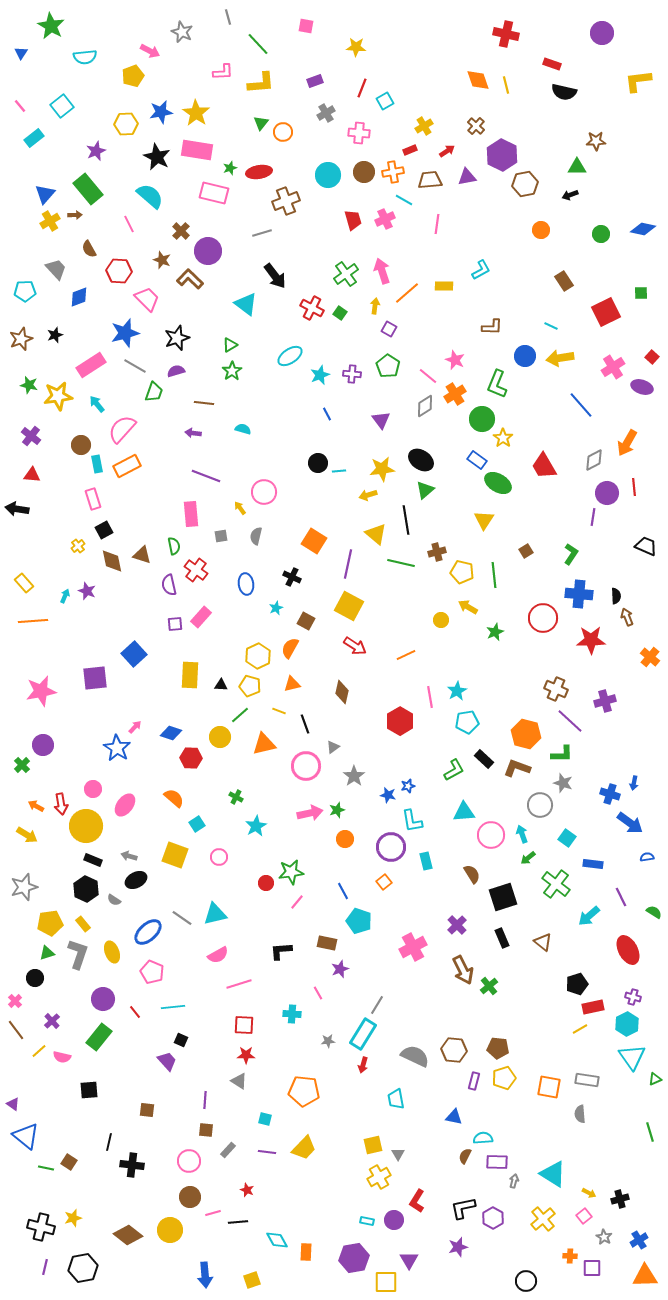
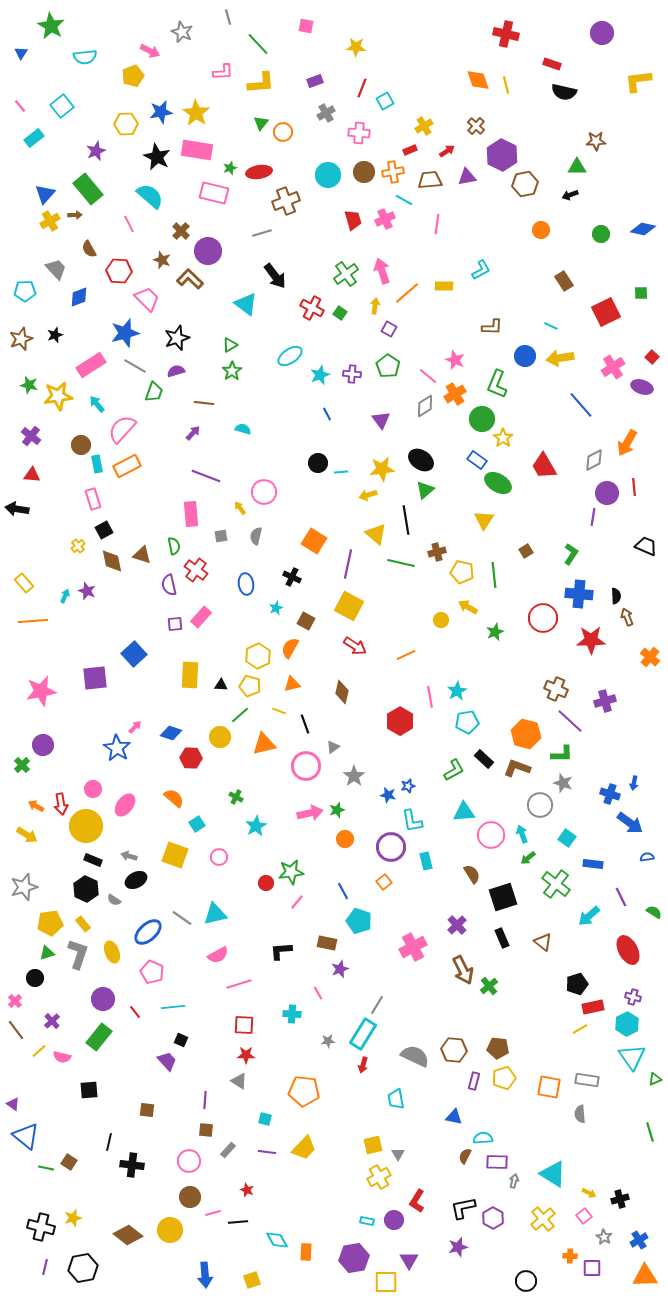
purple arrow at (193, 433): rotated 126 degrees clockwise
cyan line at (339, 471): moved 2 px right, 1 px down
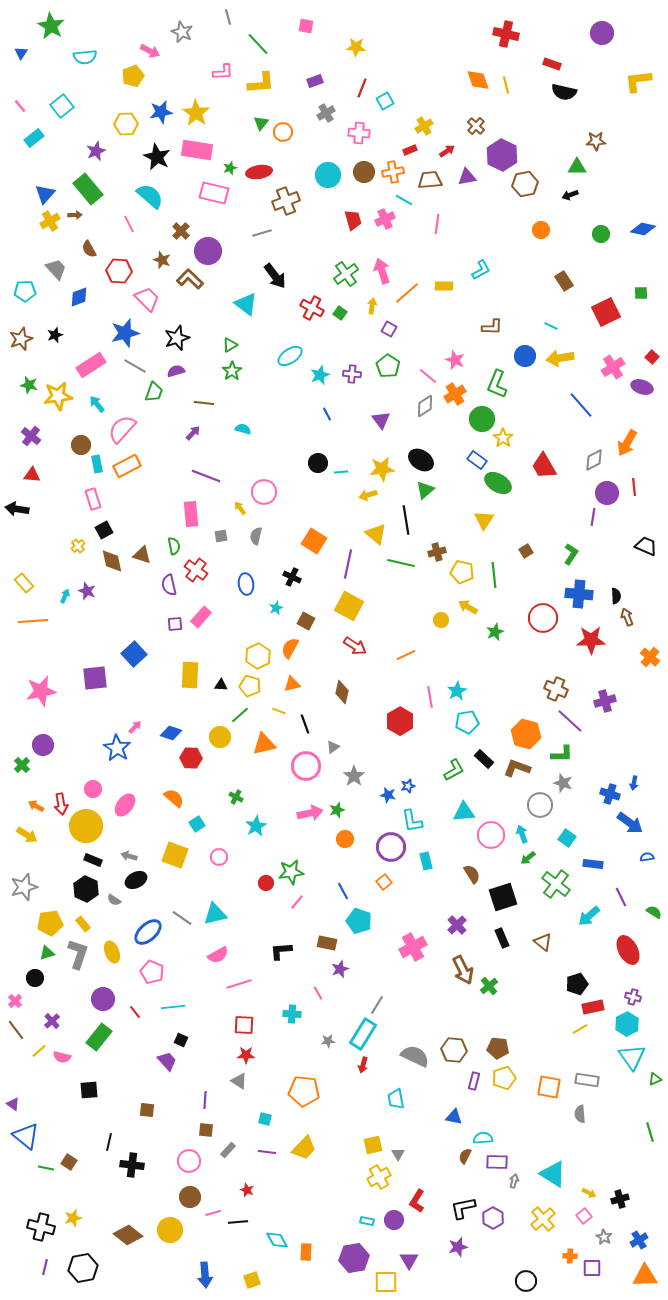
yellow arrow at (375, 306): moved 3 px left
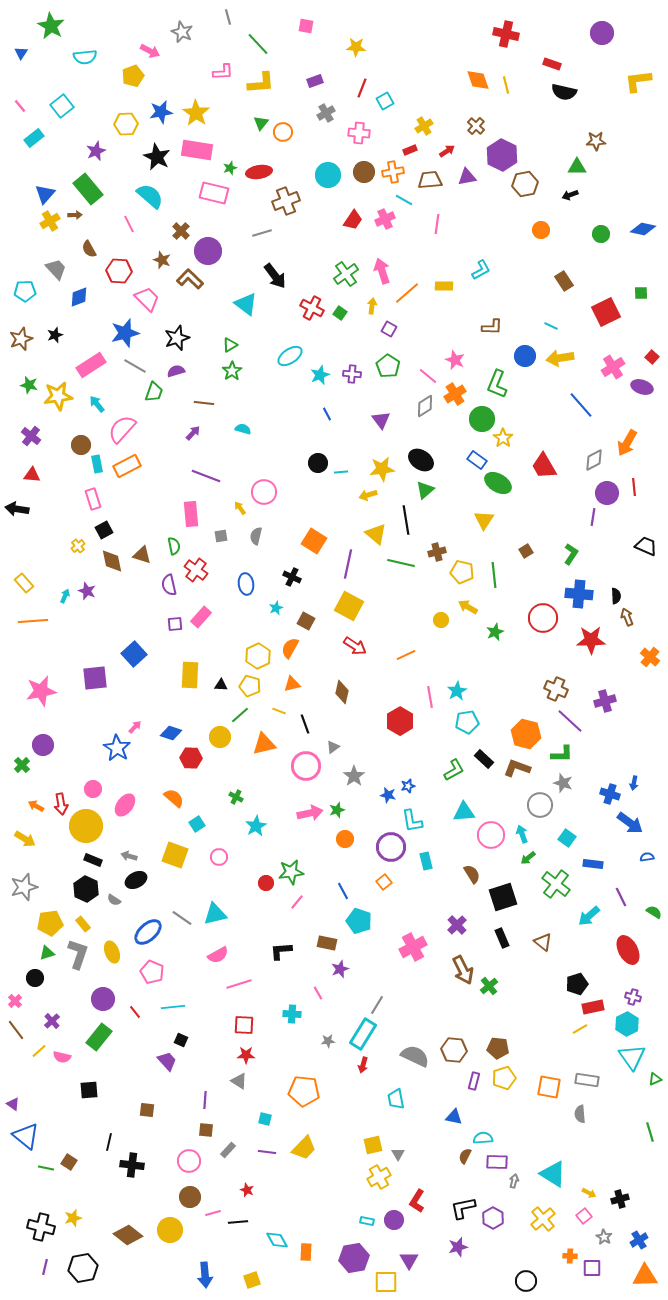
red trapezoid at (353, 220): rotated 50 degrees clockwise
yellow arrow at (27, 835): moved 2 px left, 4 px down
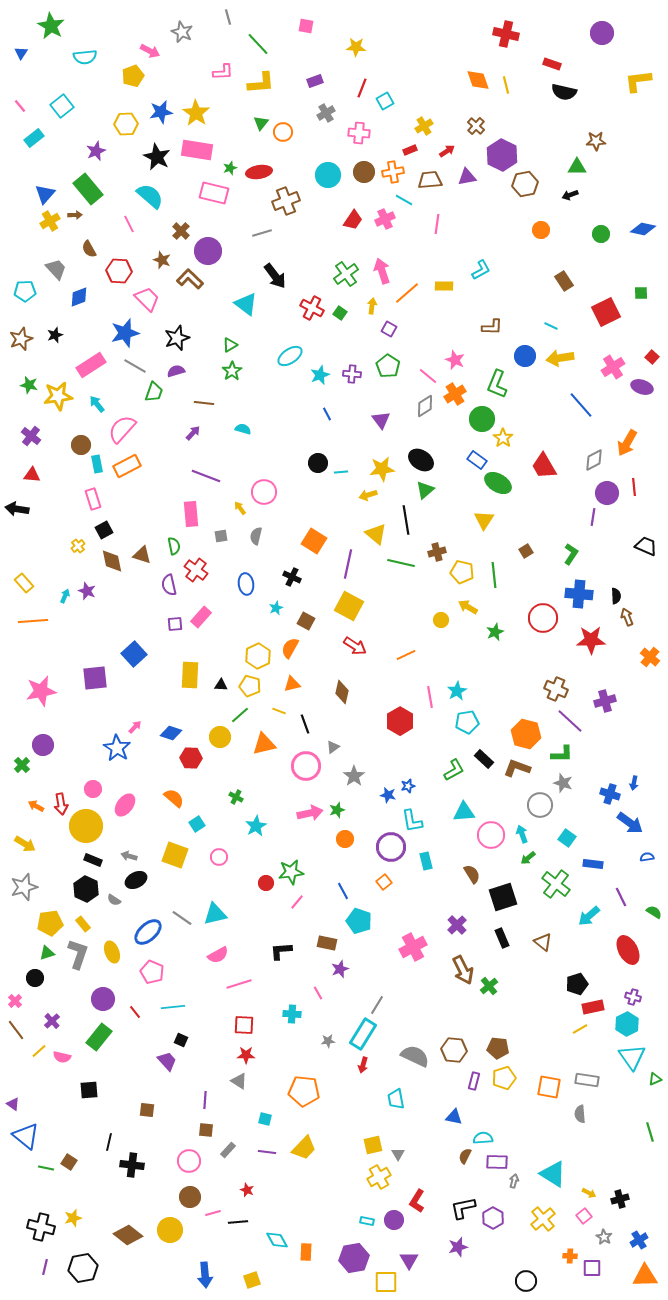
yellow arrow at (25, 839): moved 5 px down
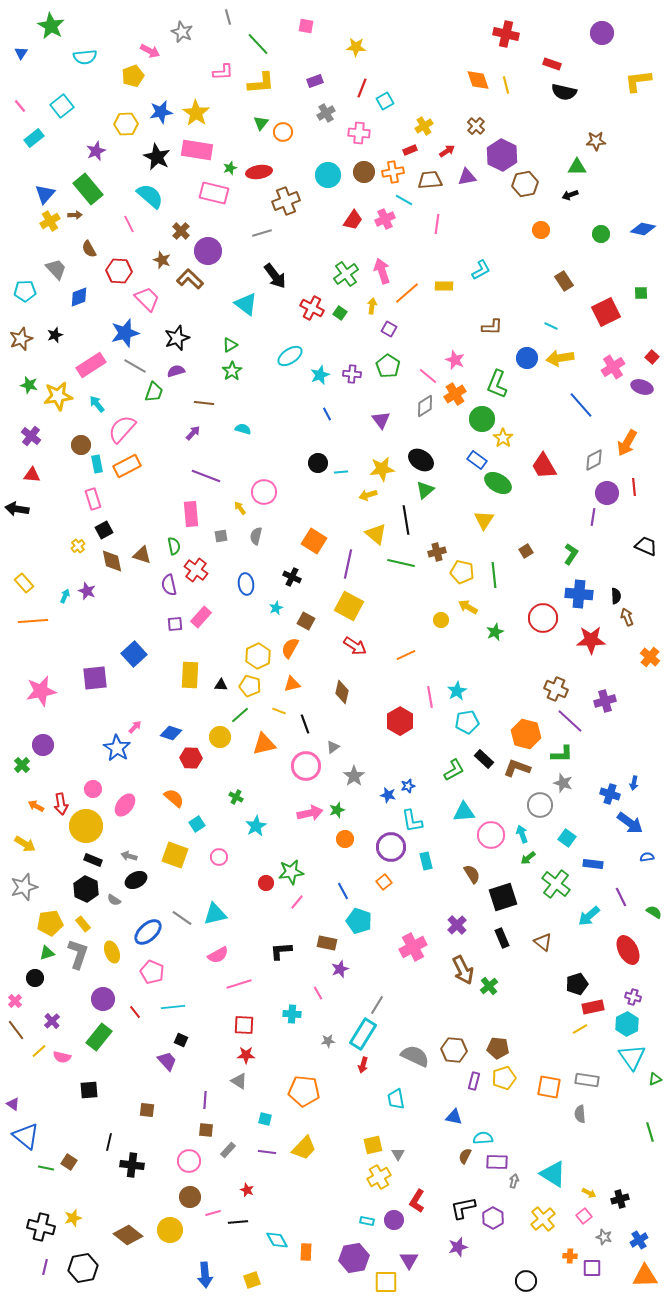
blue circle at (525, 356): moved 2 px right, 2 px down
gray star at (604, 1237): rotated 14 degrees counterclockwise
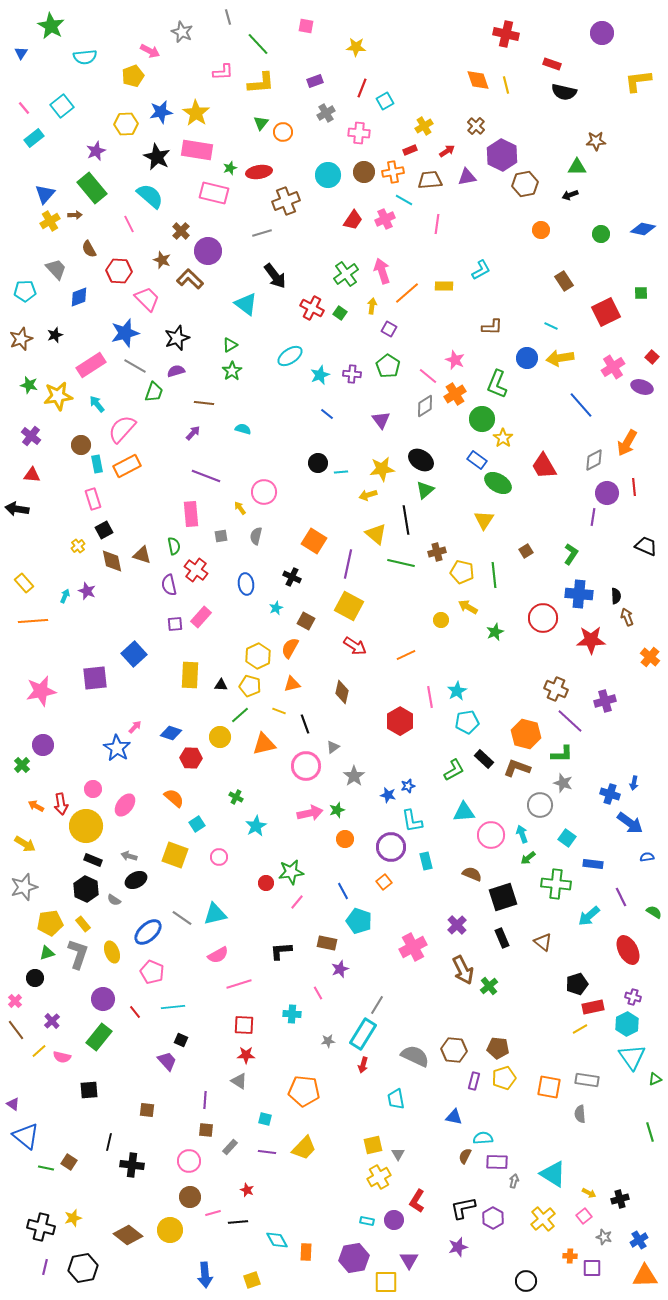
pink line at (20, 106): moved 4 px right, 2 px down
green rectangle at (88, 189): moved 4 px right, 1 px up
blue line at (327, 414): rotated 24 degrees counterclockwise
brown semicircle at (472, 874): rotated 36 degrees counterclockwise
green cross at (556, 884): rotated 32 degrees counterclockwise
gray rectangle at (228, 1150): moved 2 px right, 3 px up
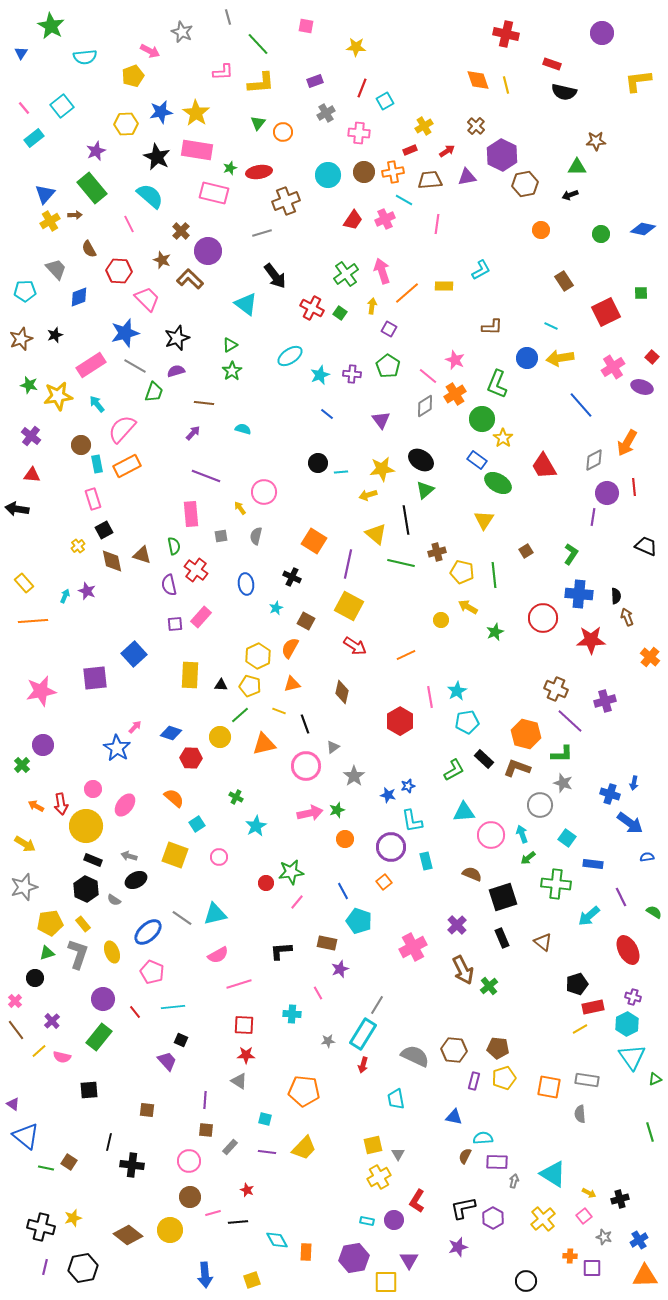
green triangle at (261, 123): moved 3 px left
